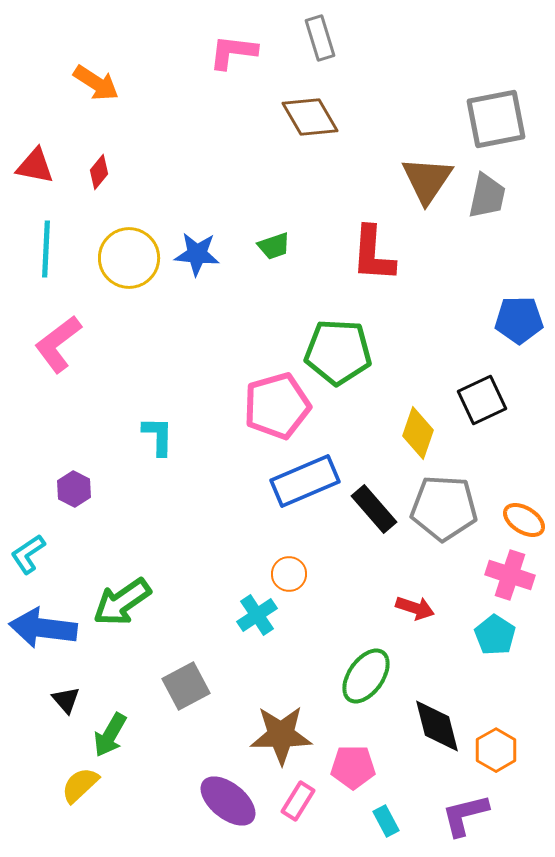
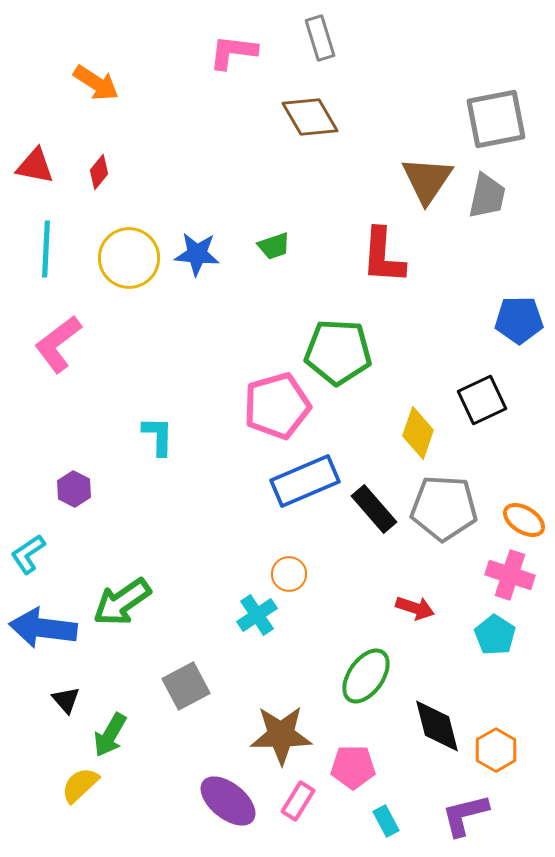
red L-shape at (373, 254): moved 10 px right, 2 px down
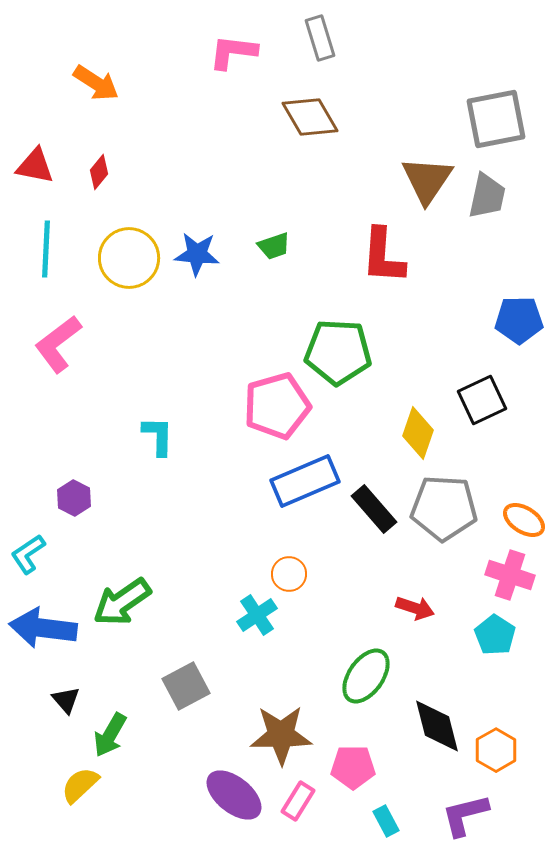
purple hexagon at (74, 489): moved 9 px down
purple ellipse at (228, 801): moved 6 px right, 6 px up
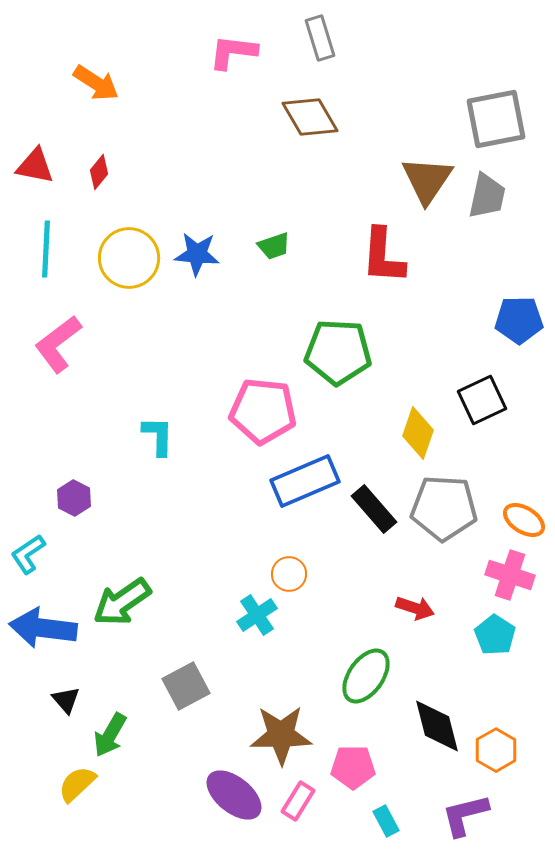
pink pentagon at (277, 406): moved 14 px left, 5 px down; rotated 22 degrees clockwise
yellow semicircle at (80, 785): moved 3 px left, 1 px up
